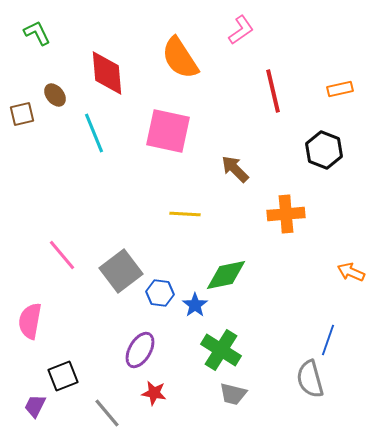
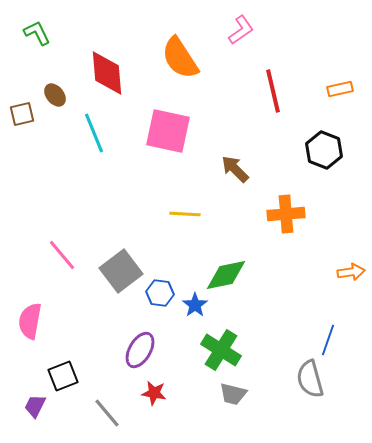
orange arrow: rotated 148 degrees clockwise
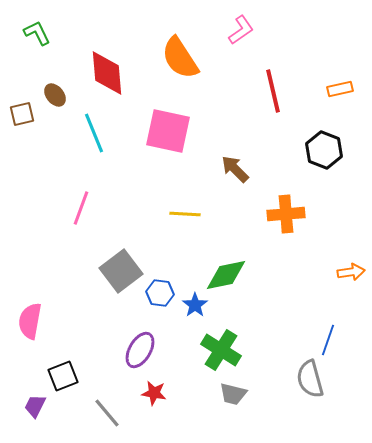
pink line: moved 19 px right, 47 px up; rotated 60 degrees clockwise
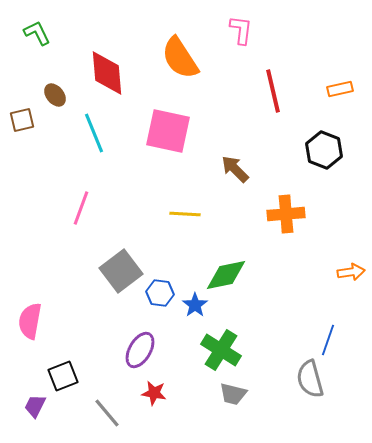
pink L-shape: rotated 48 degrees counterclockwise
brown square: moved 6 px down
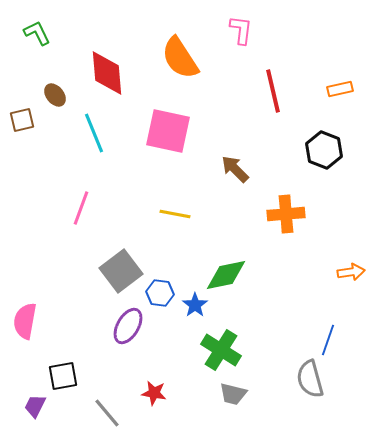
yellow line: moved 10 px left; rotated 8 degrees clockwise
pink semicircle: moved 5 px left
purple ellipse: moved 12 px left, 24 px up
black square: rotated 12 degrees clockwise
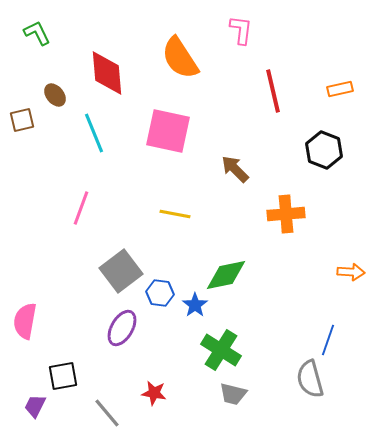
orange arrow: rotated 12 degrees clockwise
purple ellipse: moved 6 px left, 2 px down
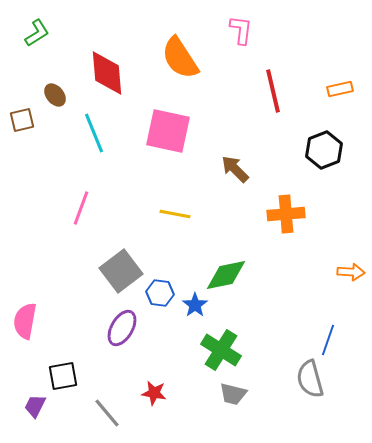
green L-shape: rotated 84 degrees clockwise
black hexagon: rotated 18 degrees clockwise
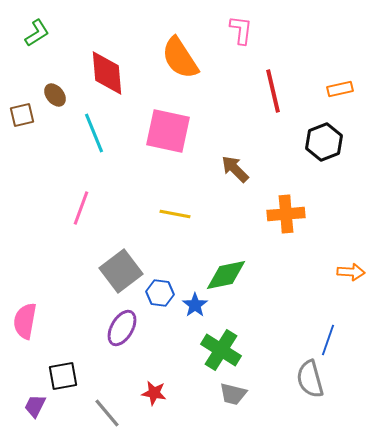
brown square: moved 5 px up
black hexagon: moved 8 px up
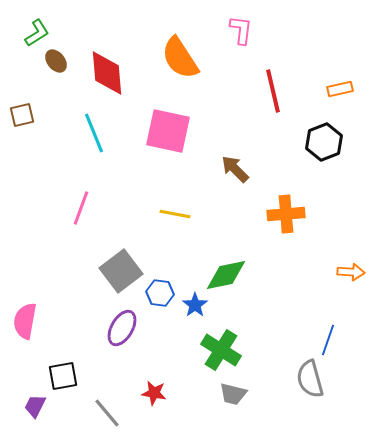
brown ellipse: moved 1 px right, 34 px up
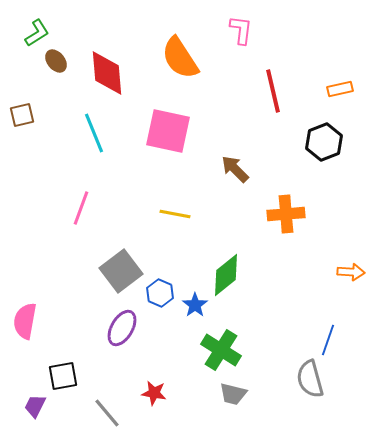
green diamond: rotated 27 degrees counterclockwise
blue hexagon: rotated 16 degrees clockwise
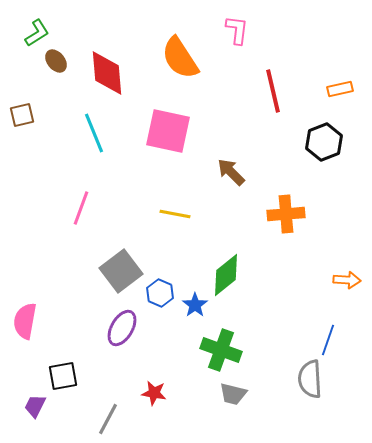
pink L-shape: moved 4 px left
brown arrow: moved 4 px left, 3 px down
orange arrow: moved 4 px left, 8 px down
green cross: rotated 12 degrees counterclockwise
gray semicircle: rotated 12 degrees clockwise
gray line: moved 1 px right, 6 px down; rotated 68 degrees clockwise
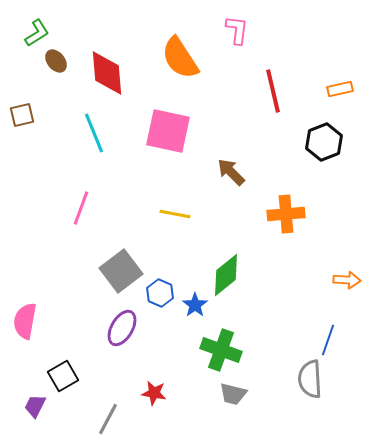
black square: rotated 20 degrees counterclockwise
